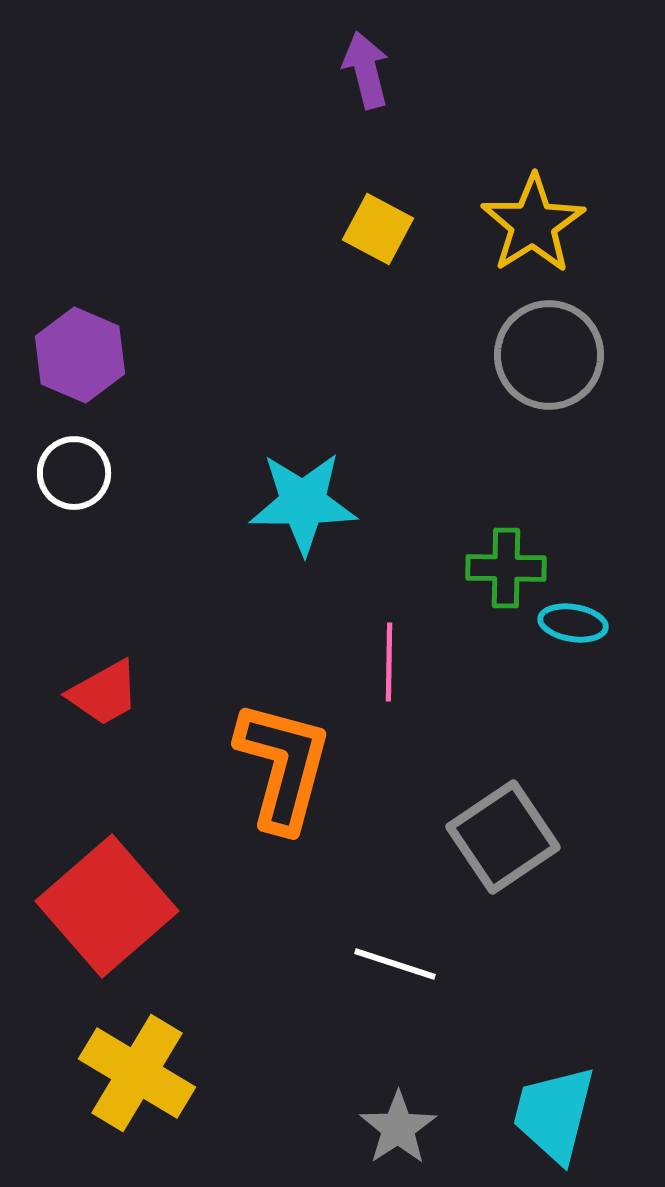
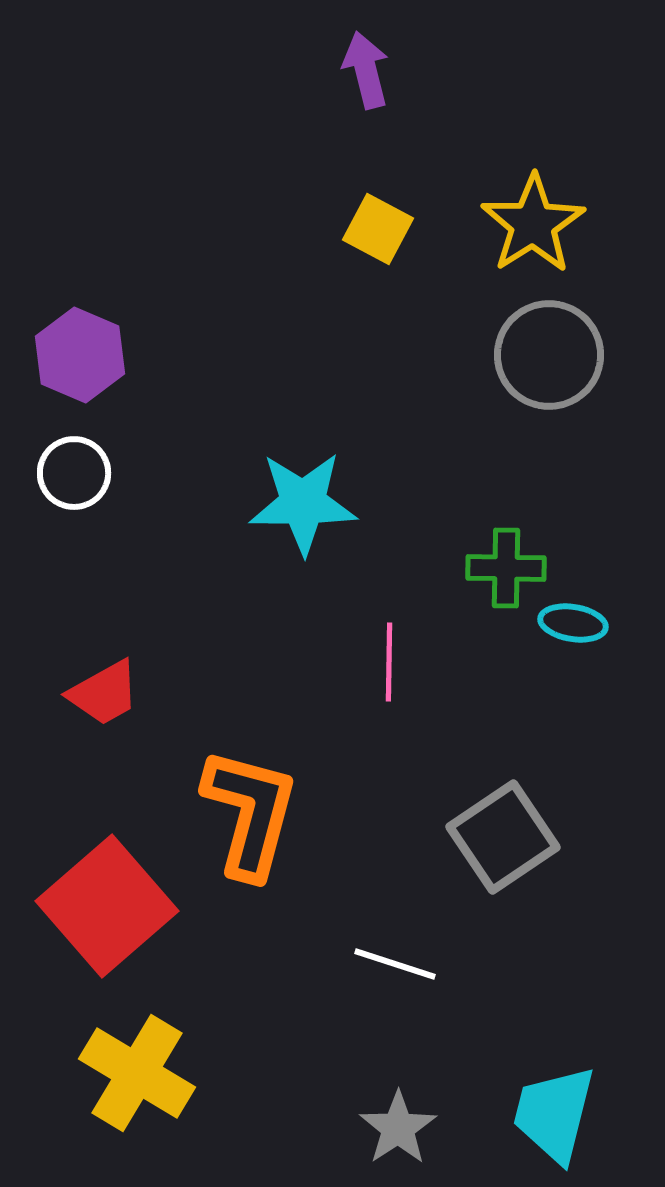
orange L-shape: moved 33 px left, 47 px down
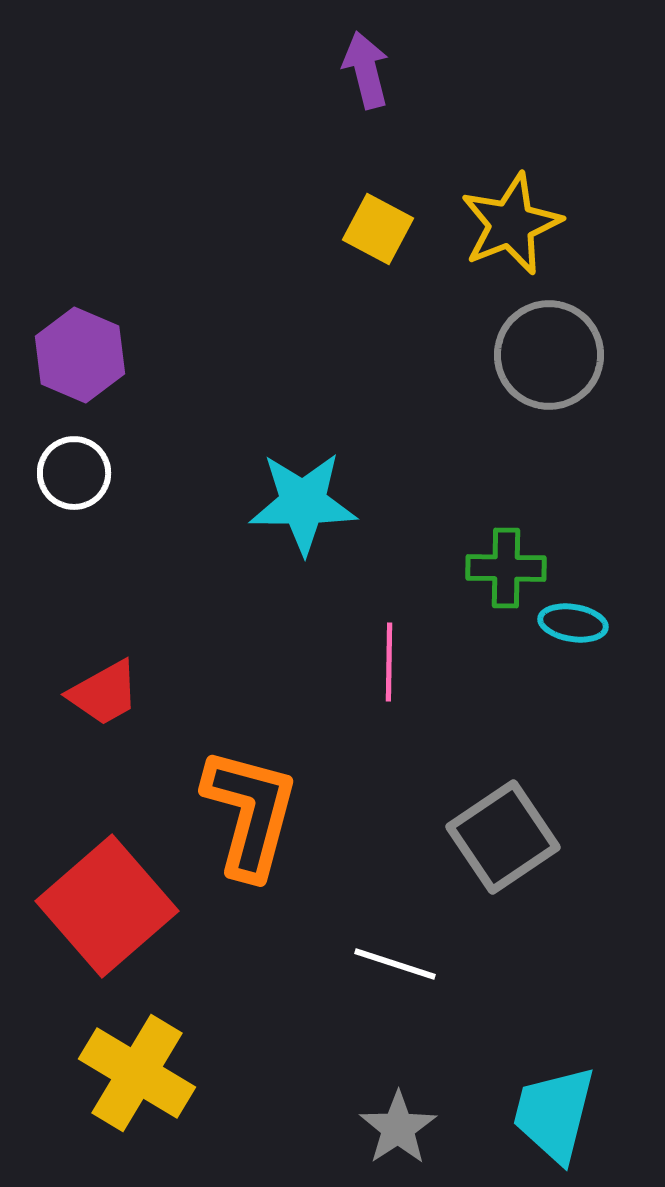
yellow star: moved 22 px left; rotated 10 degrees clockwise
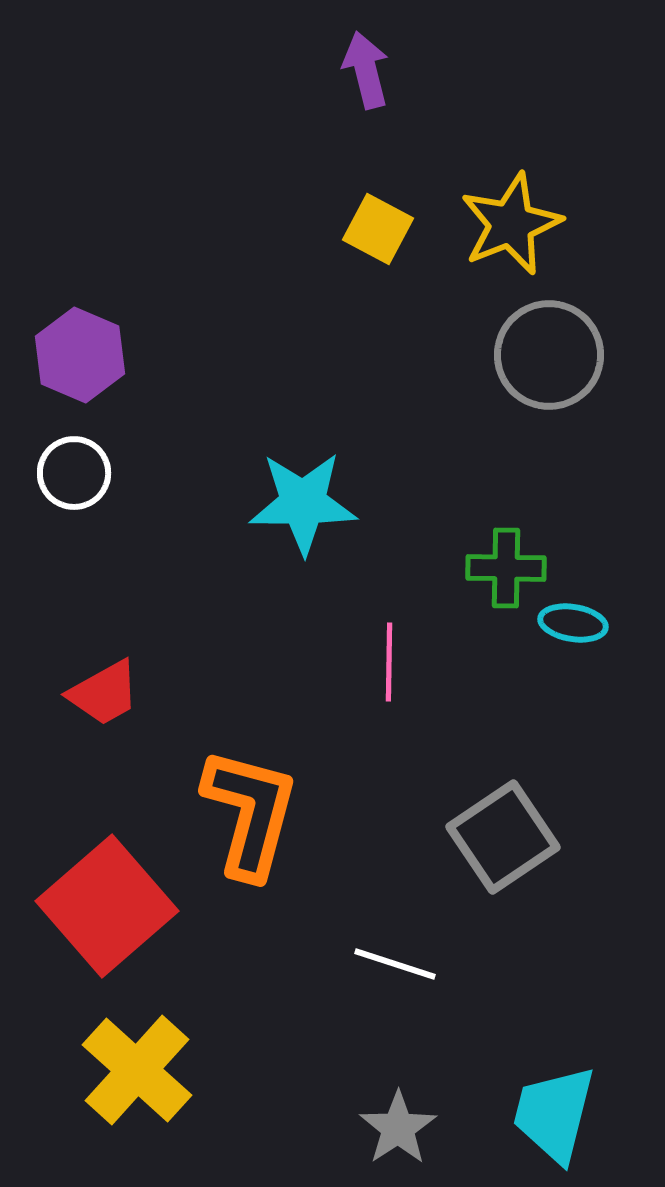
yellow cross: moved 3 px up; rotated 11 degrees clockwise
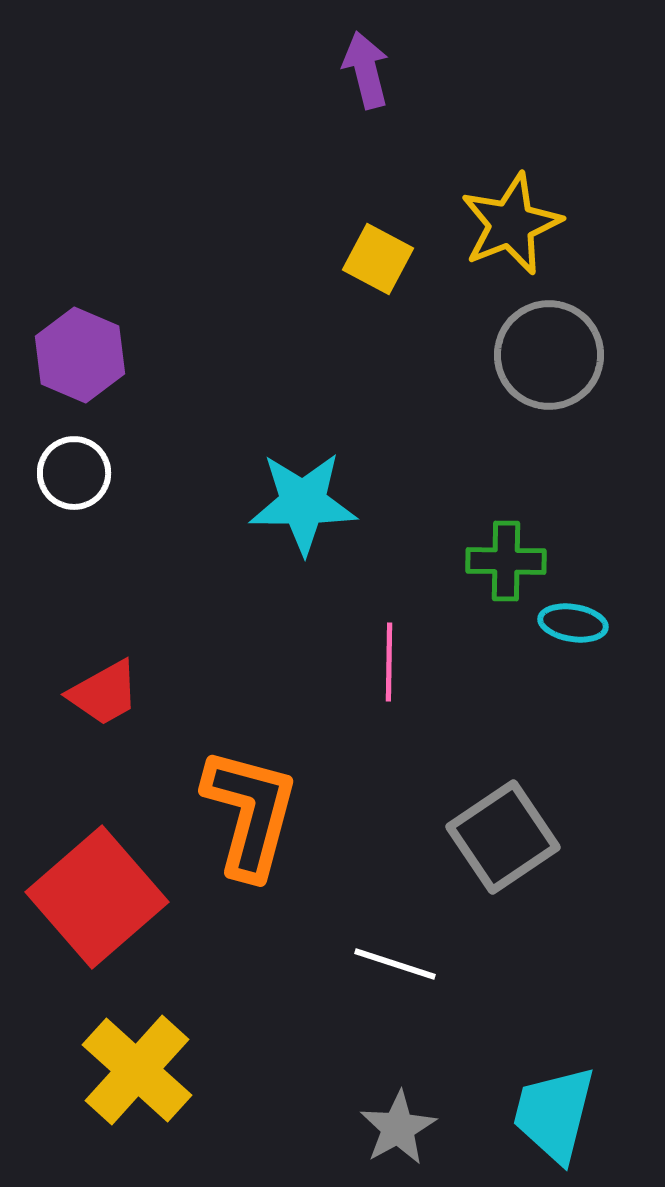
yellow square: moved 30 px down
green cross: moved 7 px up
red square: moved 10 px left, 9 px up
gray star: rotated 4 degrees clockwise
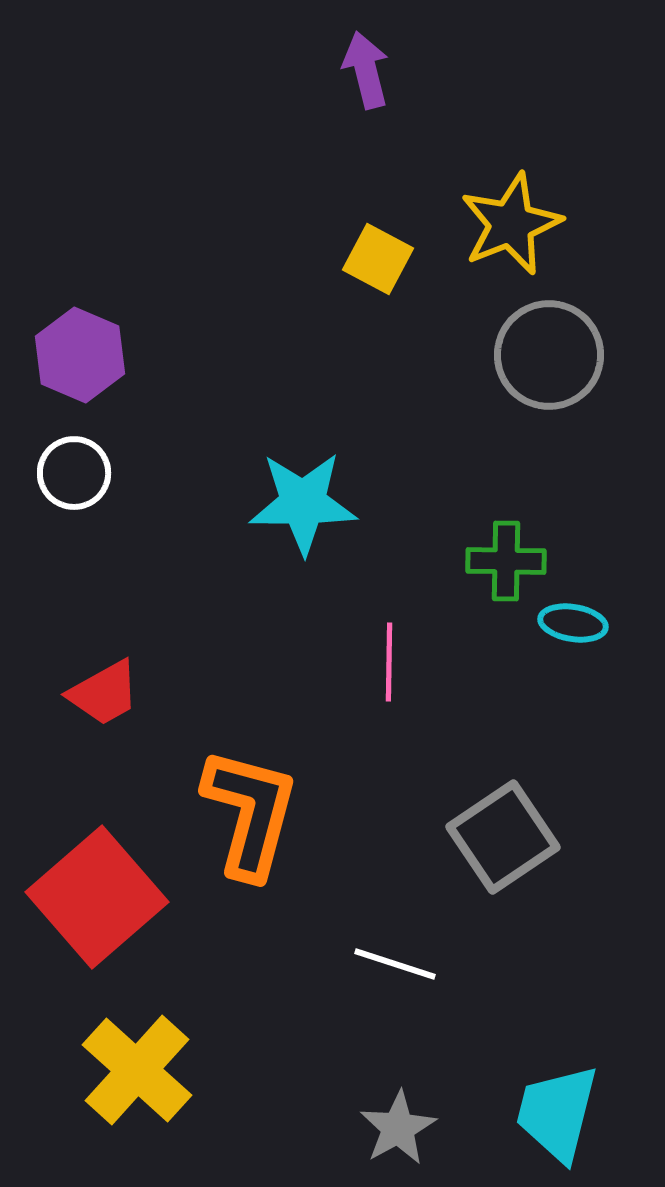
cyan trapezoid: moved 3 px right, 1 px up
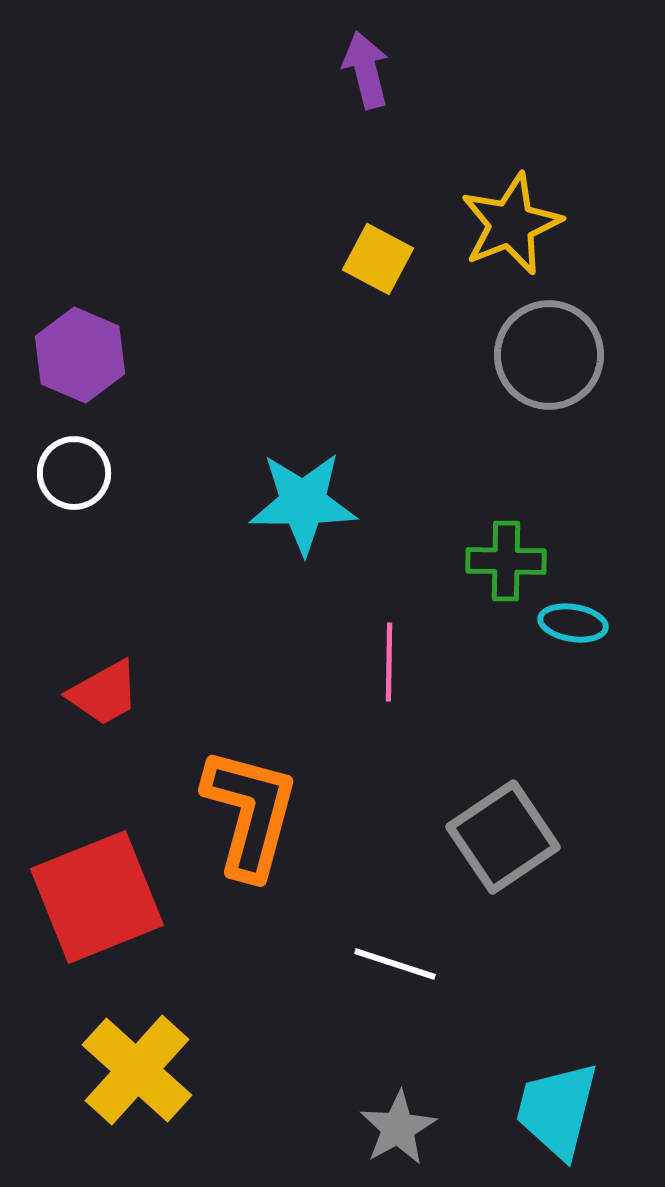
red square: rotated 19 degrees clockwise
cyan trapezoid: moved 3 px up
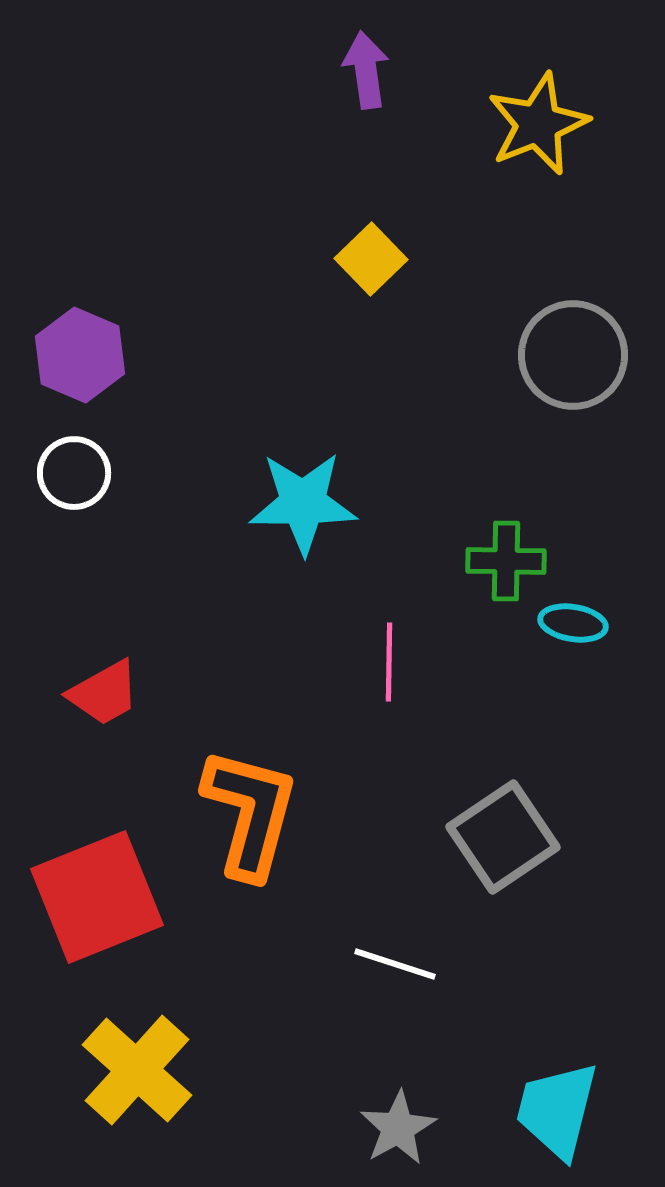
purple arrow: rotated 6 degrees clockwise
yellow star: moved 27 px right, 100 px up
yellow square: moved 7 px left; rotated 18 degrees clockwise
gray circle: moved 24 px right
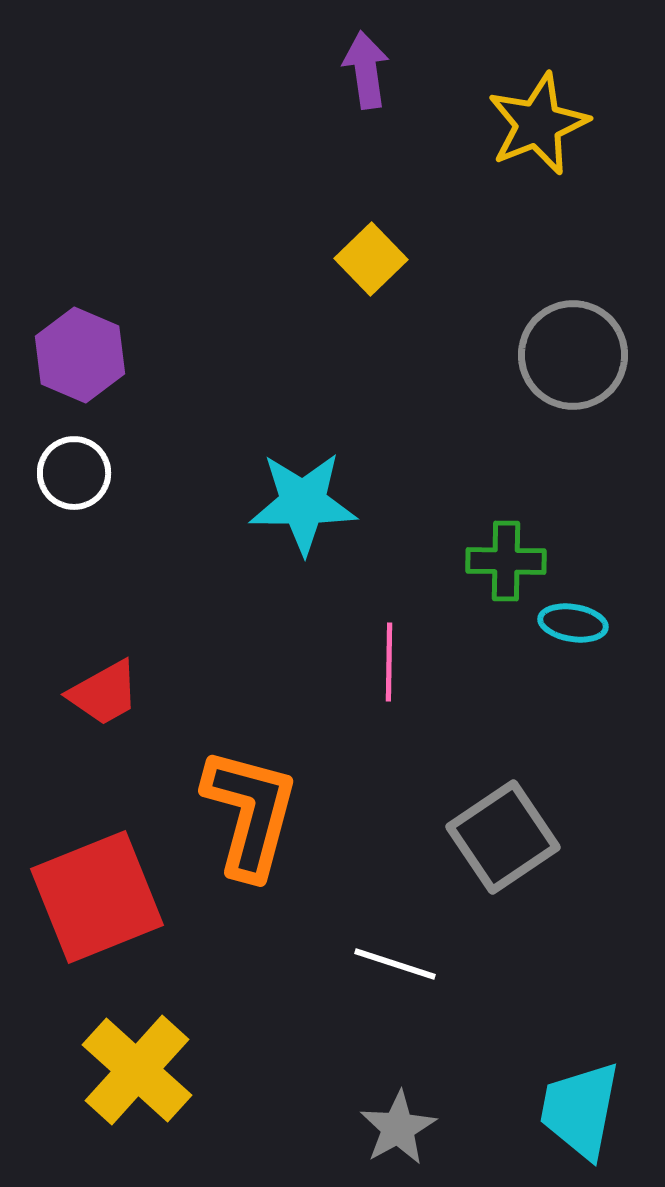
cyan trapezoid: moved 23 px right; rotated 3 degrees counterclockwise
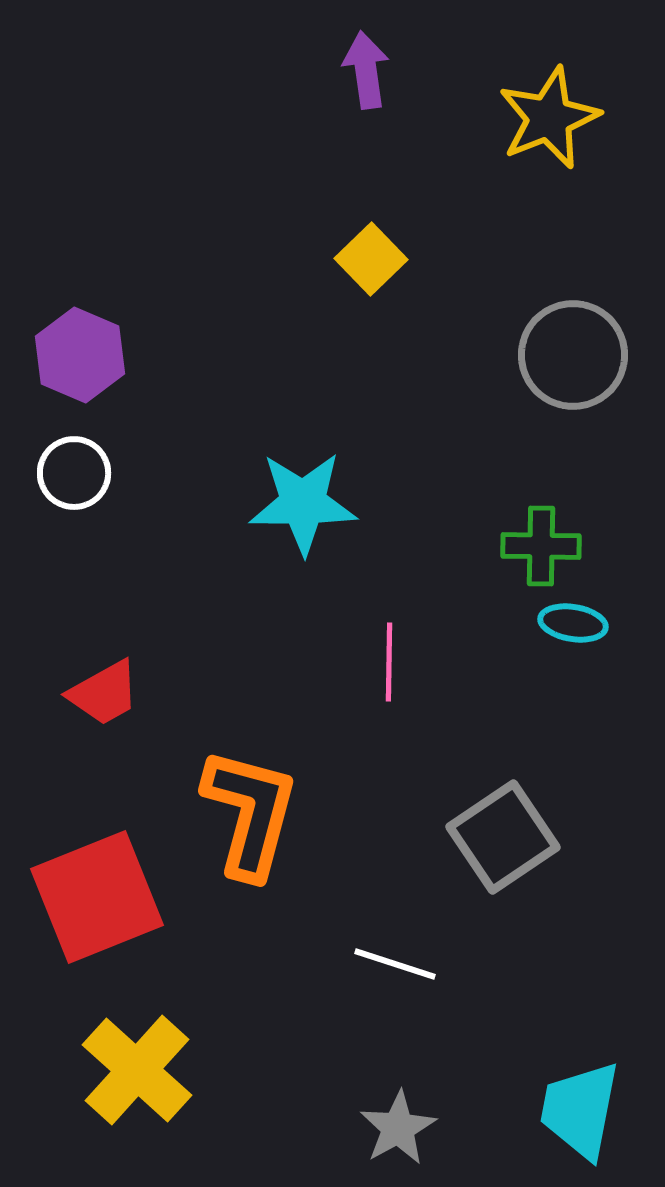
yellow star: moved 11 px right, 6 px up
green cross: moved 35 px right, 15 px up
